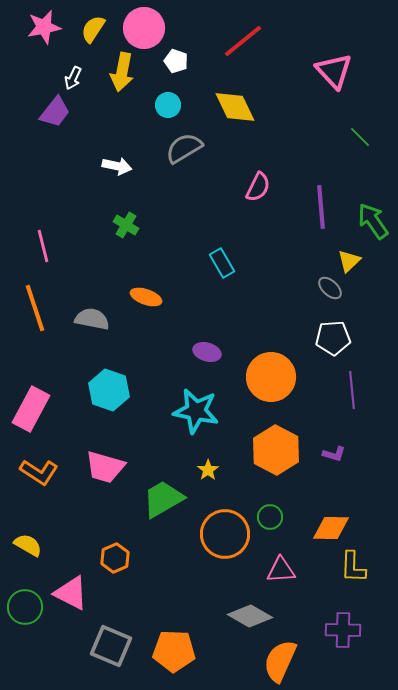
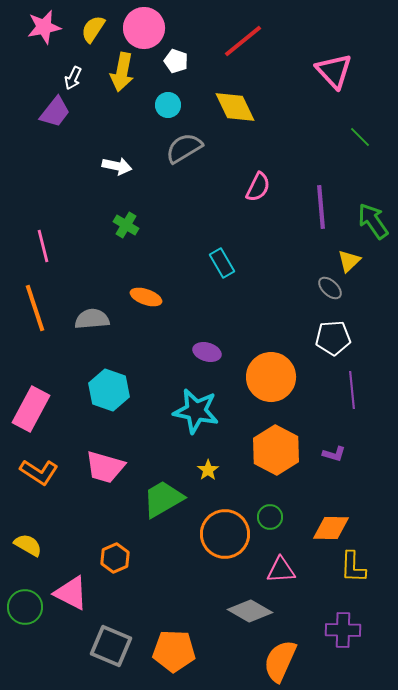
gray semicircle at (92, 319): rotated 16 degrees counterclockwise
gray diamond at (250, 616): moved 5 px up
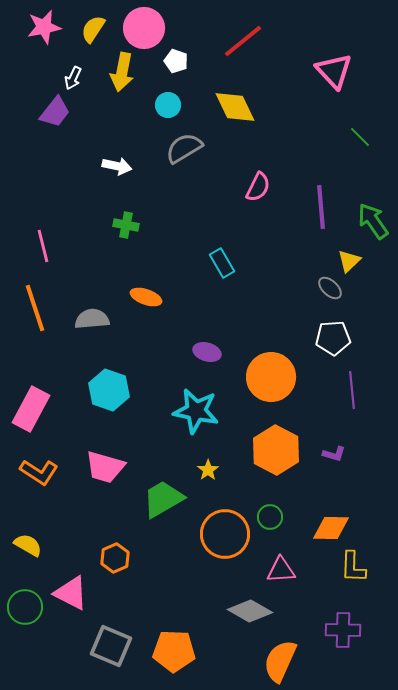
green cross at (126, 225): rotated 20 degrees counterclockwise
